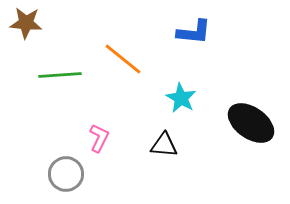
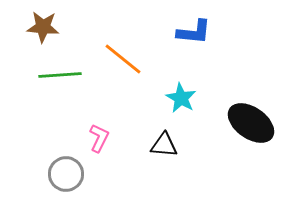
brown star: moved 17 px right, 4 px down
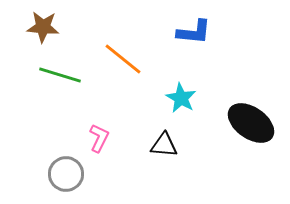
green line: rotated 21 degrees clockwise
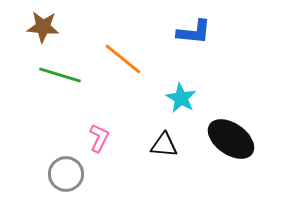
black ellipse: moved 20 px left, 16 px down
